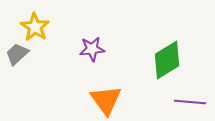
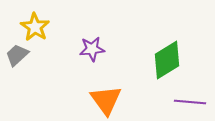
gray trapezoid: moved 1 px down
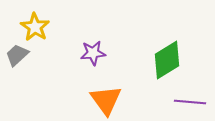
purple star: moved 1 px right, 4 px down
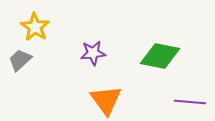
gray trapezoid: moved 3 px right, 5 px down
green diamond: moved 7 px left, 4 px up; rotated 42 degrees clockwise
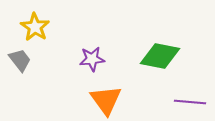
purple star: moved 1 px left, 6 px down
gray trapezoid: rotated 95 degrees clockwise
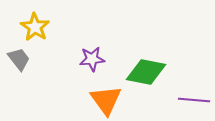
green diamond: moved 14 px left, 16 px down
gray trapezoid: moved 1 px left, 1 px up
purple line: moved 4 px right, 2 px up
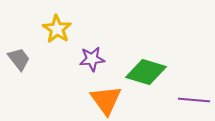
yellow star: moved 22 px right, 2 px down
green diamond: rotated 6 degrees clockwise
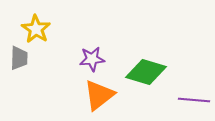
yellow star: moved 21 px left
gray trapezoid: moved 1 px up; rotated 40 degrees clockwise
orange triangle: moved 7 px left, 5 px up; rotated 28 degrees clockwise
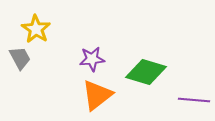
gray trapezoid: moved 1 px right; rotated 30 degrees counterclockwise
orange triangle: moved 2 px left
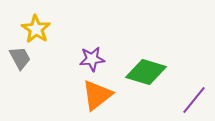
purple line: rotated 56 degrees counterclockwise
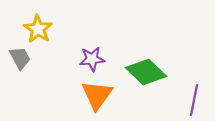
yellow star: moved 2 px right
green diamond: rotated 27 degrees clockwise
orange triangle: rotated 16 degrees counterclockwise
purple line: rotated 28 degrees counterclockwise
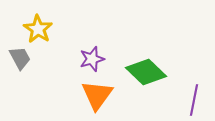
purple star: rotated 10 degrees counterclockwise
